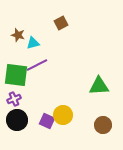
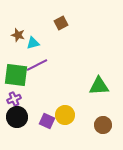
yellow circle: moved 2 px right
black circle: moved 3 px up
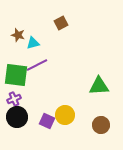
brown circle: moved 2 px left
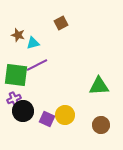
black circle: moved 6 px right, 6 px up
purple square: moved 2 px up
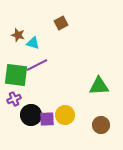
cyan triangle: rotated 32 degrees clockwise
black circle: moved 8 px right, 4 px down
purple square: rotated 28 degrees counterclockwise
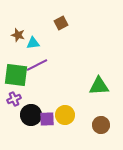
cyan triangle: rotated 24 degrees counterclockwise
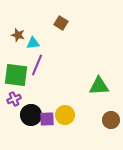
brown square: rotated 32 degrees counterclockwise
purple line: rotated 40 degrees counterclockwise
brown circle: moved 10 px right, 5 px up
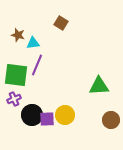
black circle: moved 1 px right
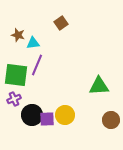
brown square: rotated 24 degrees clockwise
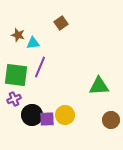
purple line: moved 3 px right, 2 px down
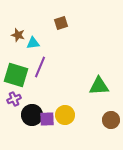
brown square: rotated 16 degrees clockwise
green square: rotated 10 degrees clockwise
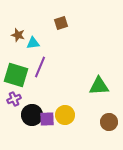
brown circle: moved 2 px left, 2 px down
